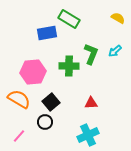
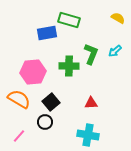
green rectangle: moved 1 px down; rotated 15 degrees counterclockwise
cyan cross: rotated 35 degrees clockwise
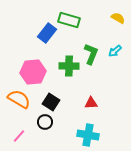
blue rectangle: rotated 42 degrees counterclockwise
black square: rotated 18 degrees counterclockwise
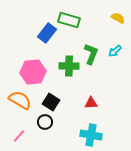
orange semicircle: moved 1 px right, 1 px down
cyan cross: moved 3 px right
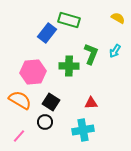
cyan arrow: rotated 16 degrees counterclockwise
cyan cross: moved 8 px left, 5 px up; rotated 20 degrees counterclockwise
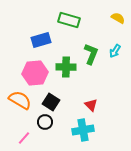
blue rectangle: moved 6 px left, 7 px down; rotated 36 degrees clockwise
green cross: moved 3 px left, 1 px down
pink hexagon: moved 2 px right, 1 px down
red triangle: moved 2 px down; rotated 48 degrees clockwise
pink line: moved 5 px right, 2 px down
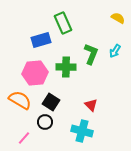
green rectangle: moved 6 px left, 3 px down; rotated 50 degrees clockwise
cyan cross: moved 1 px left, 1 px down; rotated 25 degrees clockwise
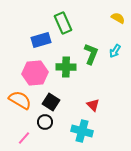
red triangle: moved 2 px right
